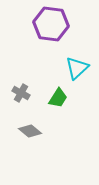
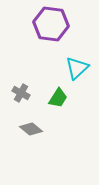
gray diamond: moved 1 px right, 2 px up
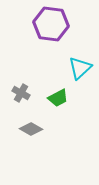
cyan triangle: moved 3 px right
green trapezoid: rotated 30 degrees clockwise
gray diamond: rotated 10 degrees counterclockwise
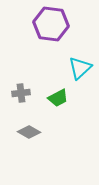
gray cross: rotated 36 degrees counterclockwise
gray diamond: moved 2 px left, 3 px down
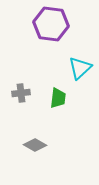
green trapezoid: rotated 55 degrees counterclockwise
gray diamond: moved 6 px right, 13 px down
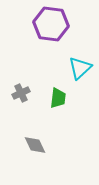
gray cross: rotated 18 degrees counterclockwise
gray diamond: rotated 35 degrees clockwise
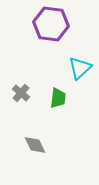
gray cross: rotated 24 degrees counterclockwise
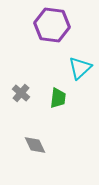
purple hexagon: moved 1 px right, 1 px down
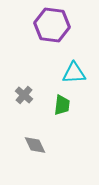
cyan triangle: moved 6 px left, 5 px down; rotated 40 degrees clockwise
gray cross: moved 3 px right, 2 px down
green trapezoid: moved 4 px right, 7 px down
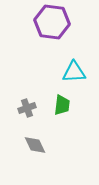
purple hexagon: moved 3 px up
cyan triangle: moved 1 px up
gray cross: moved 3 px right, 13 px down; rotated 30 degrees clockwise
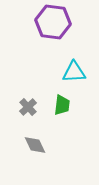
purple hexagon: moved 1 px right
gray cross: moved 1 px right, 1 px up; rotated 24 degrees counterclockwise
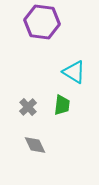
purple hexagon: moved 11 px left
cyan triangle: rotated 35 degrees clockwise
